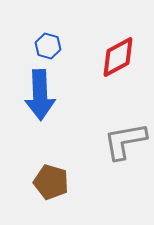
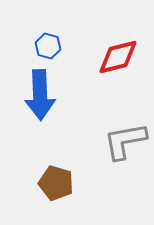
red diamond: rotated 15 degrees clockwise
brown pentagon: moved 5 px right, 1 px down
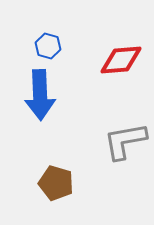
red diamond: moved 3 px right, 3 px down; rotated 9 degrees clockwise
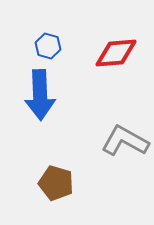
red diamond: moved 5 px left, 7 px up
gray L-shape: rotated 39 degrees clockwise
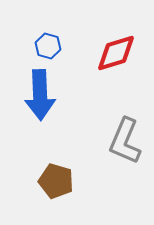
red diamond: rotated 12 degrees counterclockwise
gray L-shape: rotated 96 degrees counterclockwise
brown pentagon: moved 2 px up
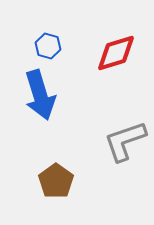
blue arrow: rotated 15 degrees counterclockwise
gray L-shape: rotated 48 degrees clockwise
brown pentagon: rotated 20 degrees clockwise
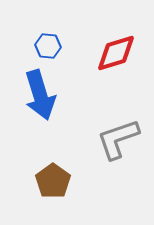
blue hexagon: rotated 10 degrees counterclockwise
gray L-shape: moved 7 px left, 2 px up
brown pentagon: moved 3 px left
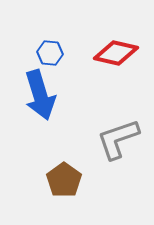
blue hexagon: moved 2 px right, 7 px down
red diamond: rotated 30 degrees clockwise
brown pentagon: moved 11 px right, 1 px up
